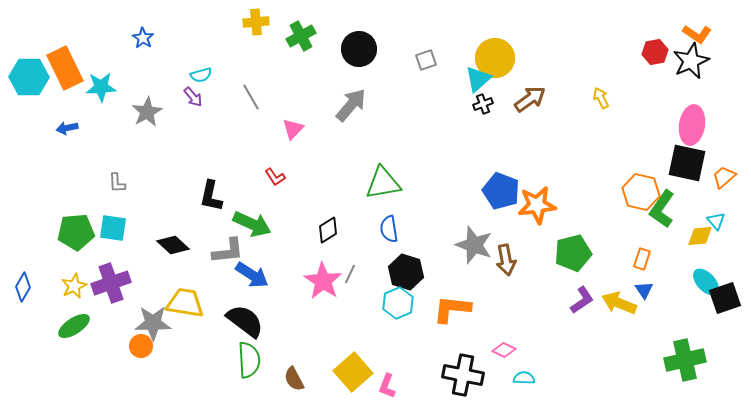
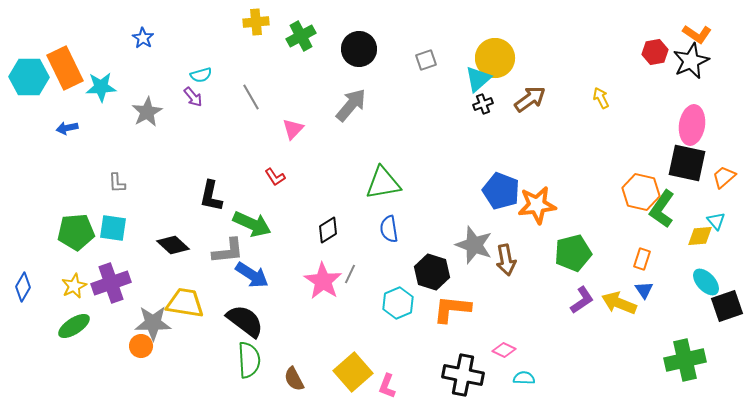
black hexagon at (406, 272): moved 26 px right
black square at (725, 298): moved 2 px right, 8 px down
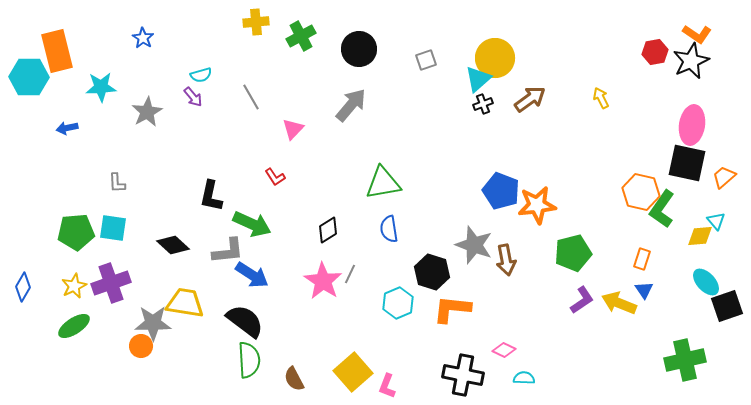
orange rectangle at (65, 68): moved 8 px left, 17 px up; rotated 12 degrees clockwise
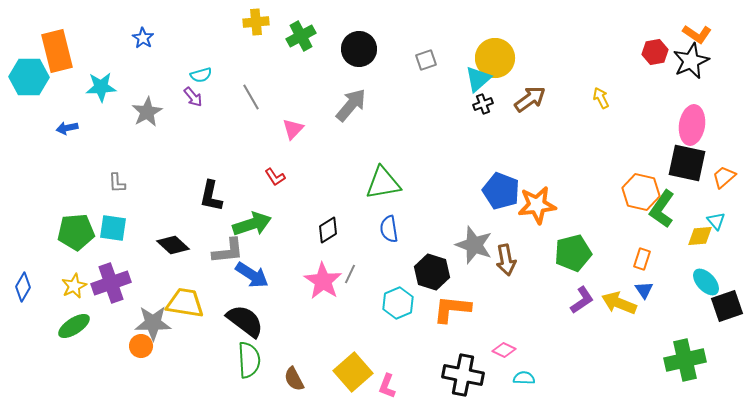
green arrow at (252, 224): rotated 42 degrees counterclockwise
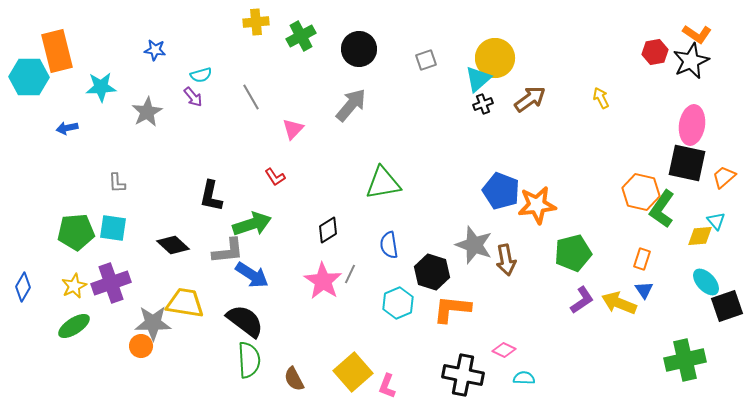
blue star at (143, 38): moved 12 px right, 12 px down; rotated 25 degrees counterclockwise
blue semicircle at (389, 229): moved 16 px down
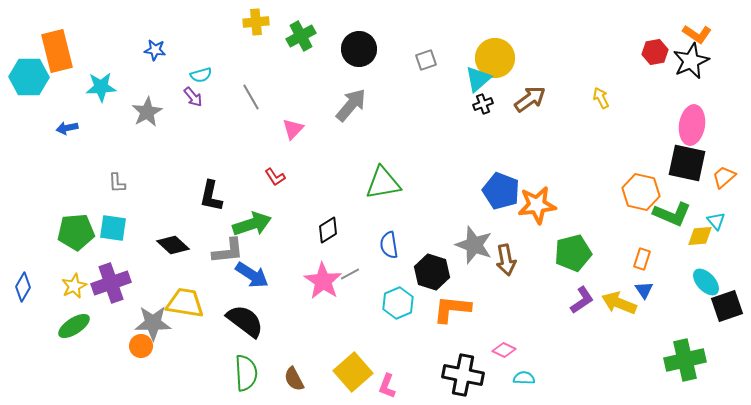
green L-shape at (662, 209): moved 10 px right, 5 px down; rotated 102 degrees counterclockwise
gray line at (350, 274): rotated 36 degrees clockwise
green semicircle at (249, 360): moved 3 px left, 13 px down
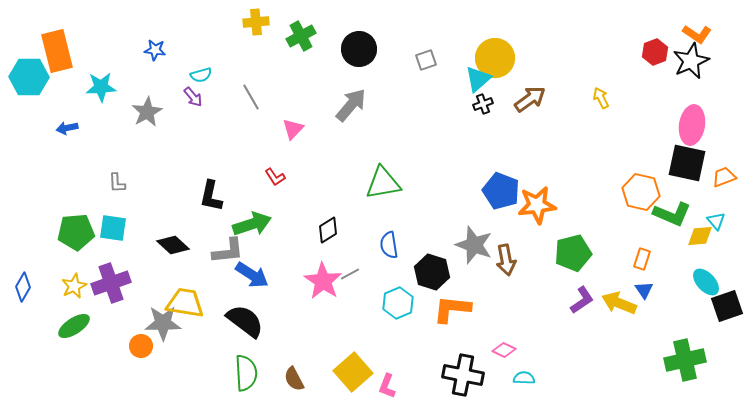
red hexagon at (655, 52): rotated 10 degrees counterclockwise
orange trapezoid at (724, 177): rotated 20 degrees clockwise
gray star at (153, 323): moved 10 px right
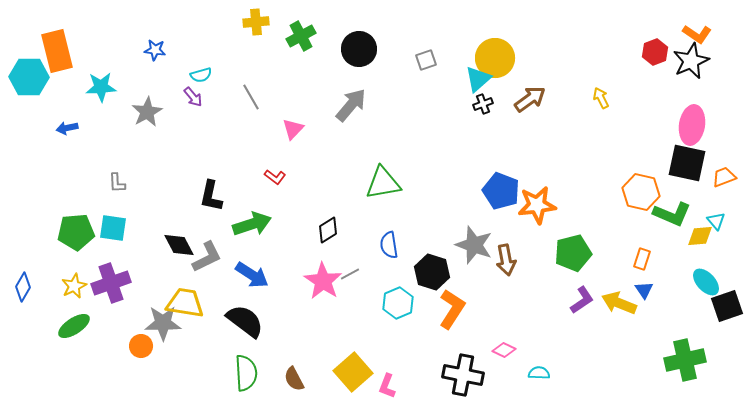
red L-shape at (275, 177): rotated 20 degrees counterclockwise
black diamond at (173, 245): moved 6 px right; rotated 20 degrees clockwise
gray L-shape at (228, 251): moved 21 px left, 6 px down; rotated 20 degrees counterclockwise
orange L-shape at (452, 309): rotated 117 degrees clockwise
cyan semicircle at (524, 378): moved 15 px right, 5 px up
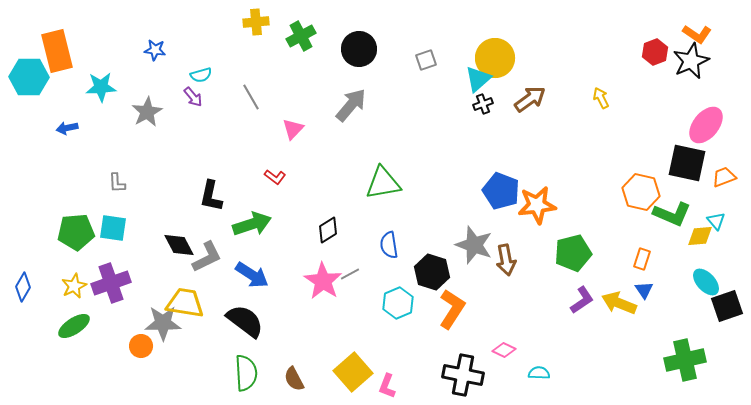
pink ellipse at (692, 125): moved 14 px right; rotated 30 degrees clockwise
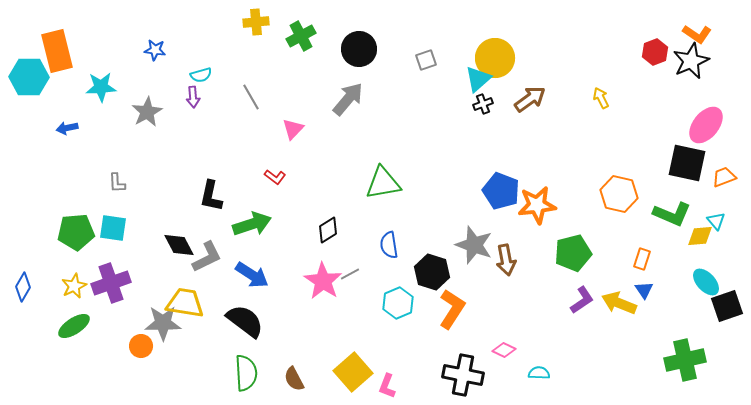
purple arrow at (193, 97): rotated 35 degrees clockwise
gray arrow at (351, 105): moved 3 px left, 6 px up
orange hexagon at (641, 192): moved 22 px left, 2 px down
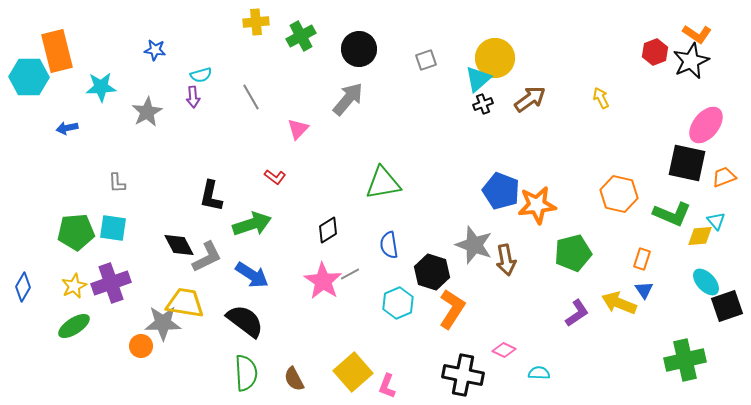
pink triangle at (293, 129): moved 5 px right
purple L-shape at (582, 300): moved 5 px left, 13 px down
